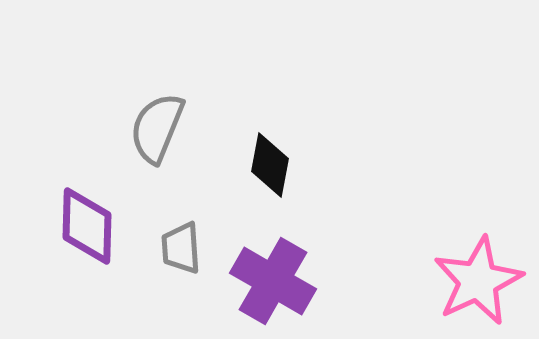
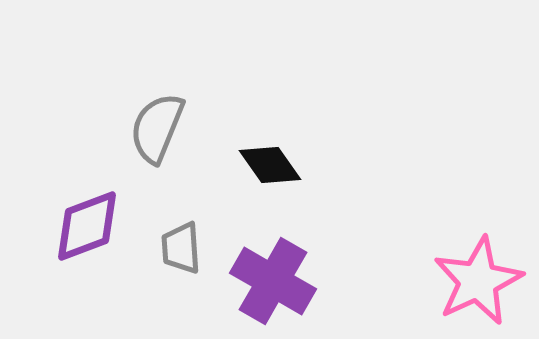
black diamond: rotated 46 degrees counterclockwise
purple diamond: rotated 68 degrees clockwise
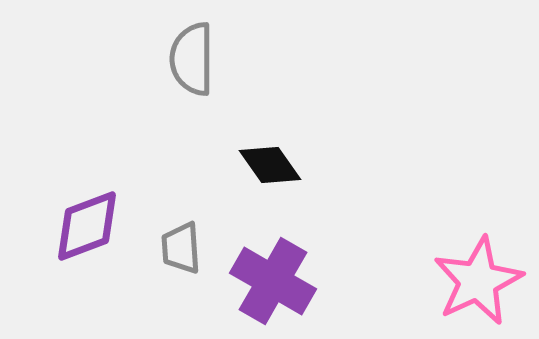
gray semicircle: moved 35 px right, 69 px up; rotated 22 degrees counterclockwise
